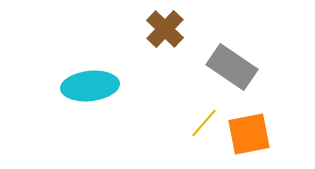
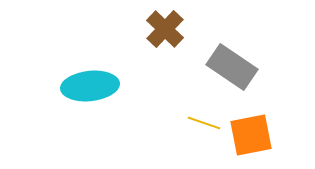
yellow line: rotated 68 degrees clockwise
orange square: moved 2 px right, 1 px down
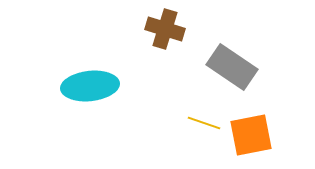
brown cross: rotated 27 degrees counterclockwise
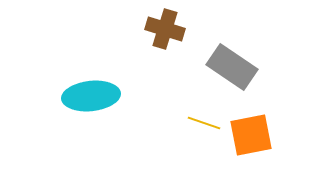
cyan ellipse: moved 1 px right, 10 px down
